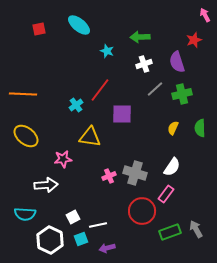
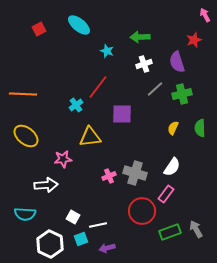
red square: rotated 16 degrees counterclockwise
red line: moved 2 px left, 3 px up
yellow triangle: rotated 15 degrees counterclockwise
white square: rotated 32 degrees counterclockwise
white hexagon: moved 4 px down
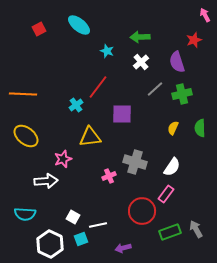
white cross: moved 3 px left, 2 px up; rotated 21 degrees counterclockwise
pink star: rotated 12 degrees counterclockwise
gray cross: moved 11 px up
white arrow: moved 4 px up
purple arrow: moved 16 px right
